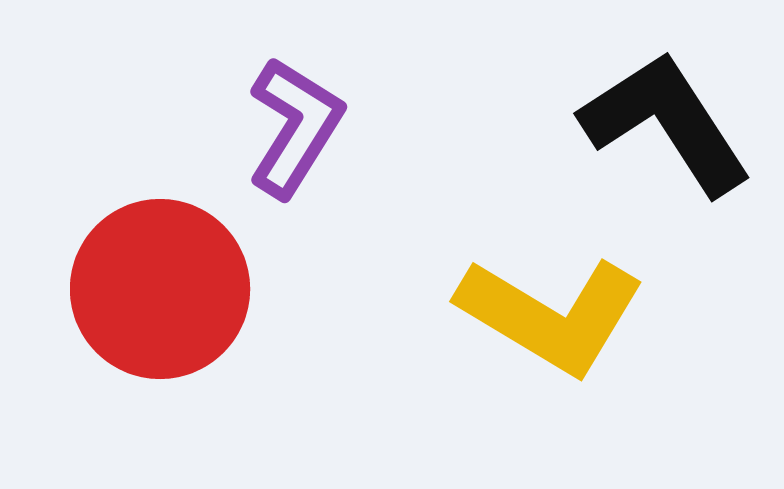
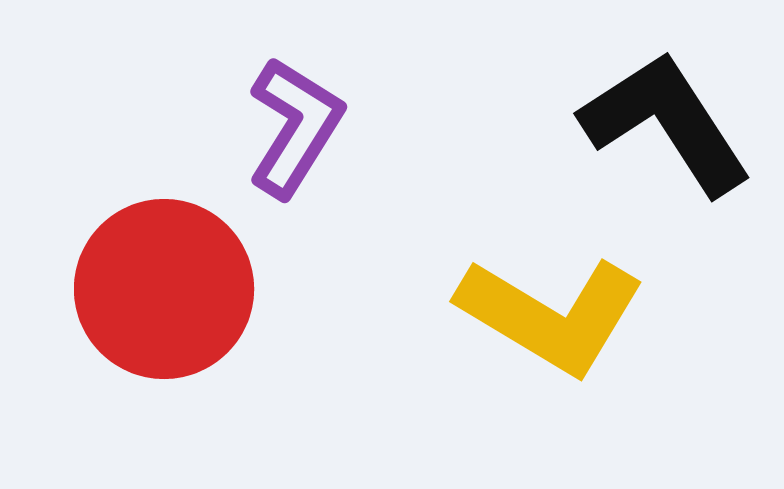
red circle: moved 4 px right
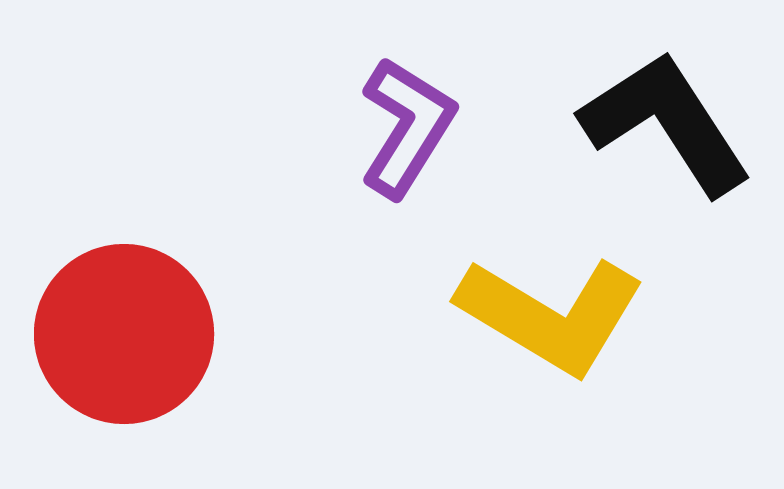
purple L-shape: moved 112 px right
red circle: moved 40 px left, 45 px down
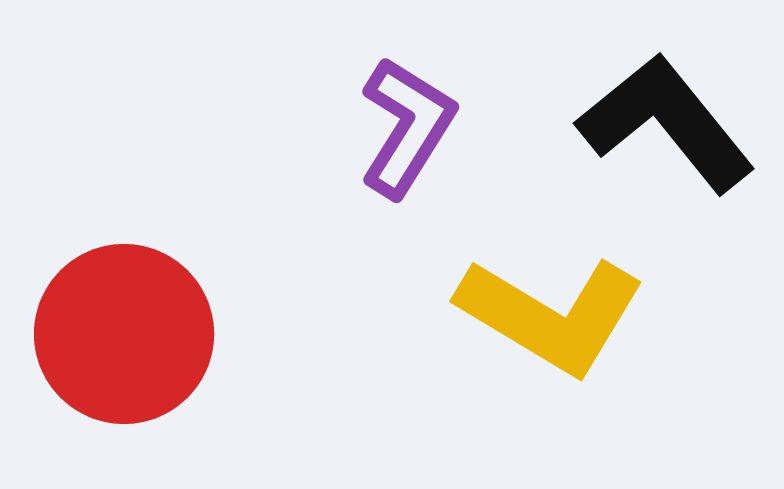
black L-shape: rotated 6 degrees counterclockwise
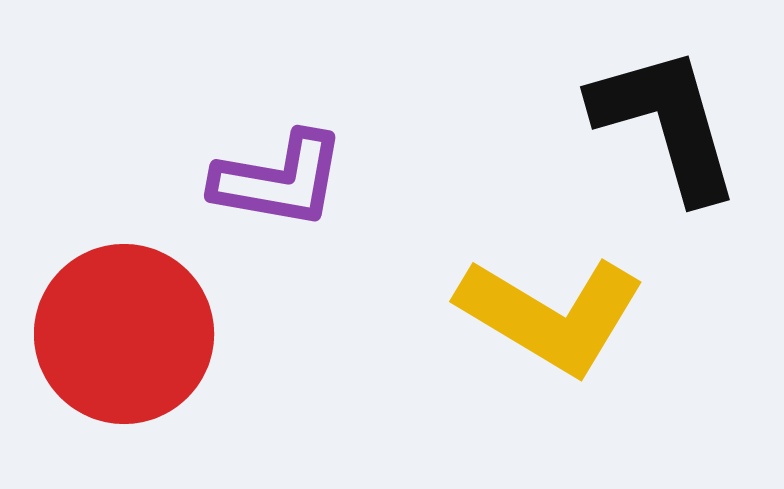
black L-shape: rotated 23 degrees clockwise
purple L-shape: moved 128 px left, 53 px down; rotated 68 degrees clockwise
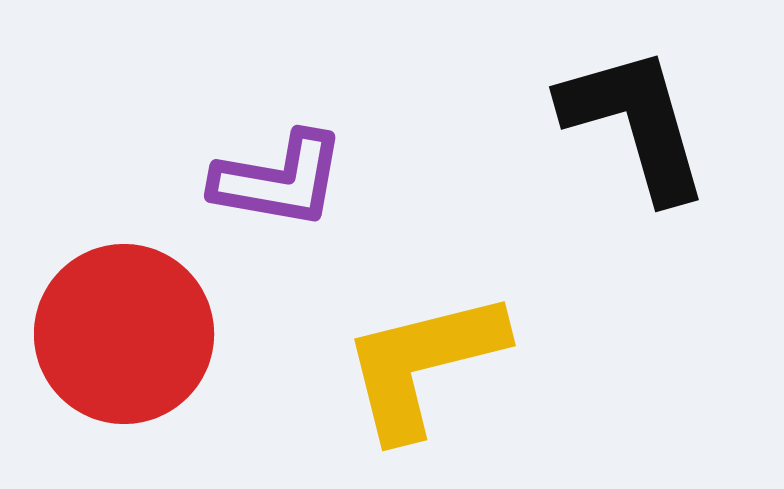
black L-shape: moved 31 px left
yellow L-shape: moved 128 px left, 49 px down; rotated 135 degrees clockwise
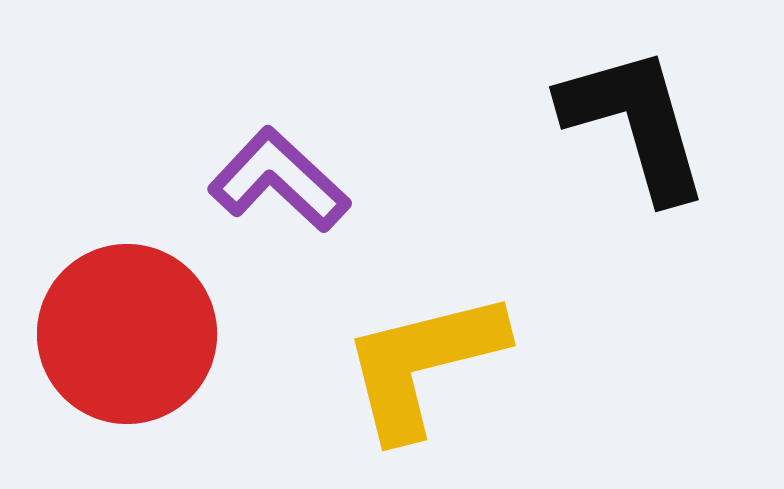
purple L-shape: rotated 147 degrees counterclockwise
red circle: moved 3 px right
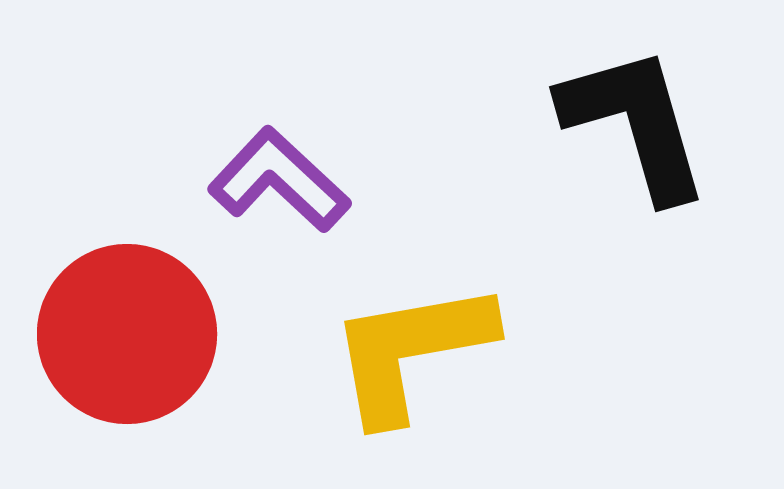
yellow L-shape: moved 12 px left, 13 px up; rotated 4 degrees clockwise
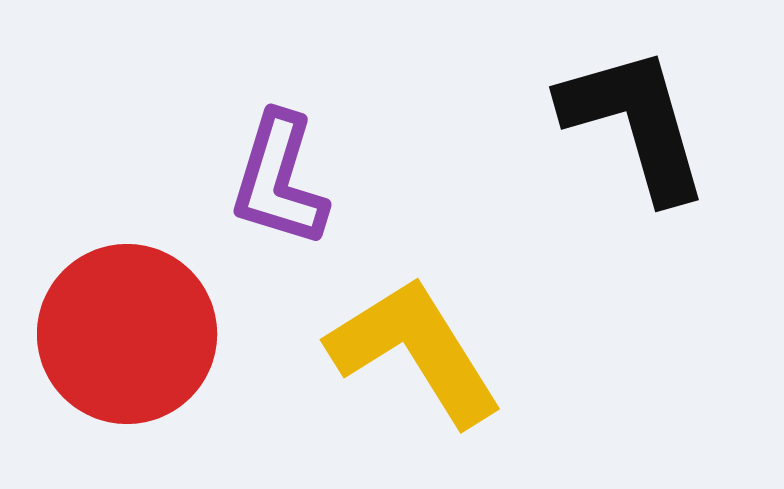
purple L-shape: rotated 116 degrees counterclockwise
yellow L-shape: moved 4 px right; rotated 68 degrees clockwise
